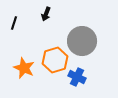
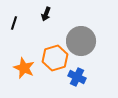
gray circle: moved 1 px left
orange hexagon: moved 2 px up
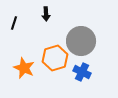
black arrow: rotated 24 degrees counterclockwise
blue cross: moved 5 px right, 5 px up
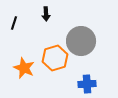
blue cross: moved 5 px right, 12 px down; rotated 30 degrees counterclockwise
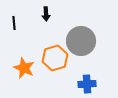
black line: rotated 24 degrees counterclockwise
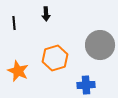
gray circle: moved 19 px right, 4 px down
orange star: moved 6 px left, 3 px down
blue cross: moved 1 px left, 1 px down
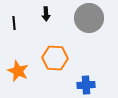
gray circle: moved 11 px left, 27 px up
orange hexagon: rotated 20 degrees clockwise
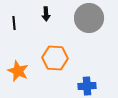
blue cross: moved 1 px right, 1 px down
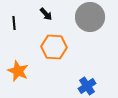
black arrow: rotated 40 degrees counterclockwise
gray circle: moved 1 px right, 1 px up
orange hexagon: moved 1 px left, 11 px up
blue cross: rotated 30 degrees counterclockwise
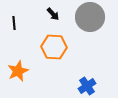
black arrow: moved 7 px right
orange star: rotated 25 degrees clockwise
